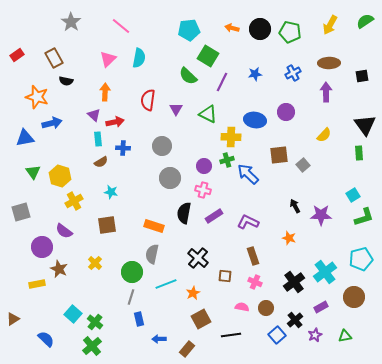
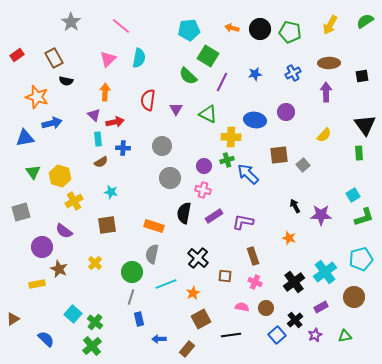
purple L-shape at (248, 222): moved 5 px left; rotated 15 degrees counterclockwise
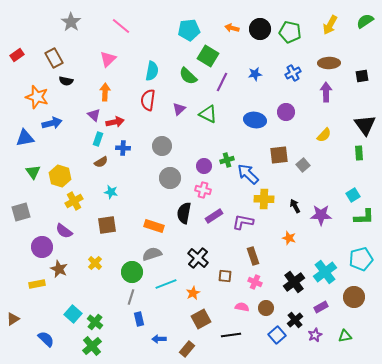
cyan semicircle at (139, 58): moved 13 px right, 13 px down
purple triangle at (176, 109): moved 3 px right; rotated 16 degrees clockwise
yellow cross at (231, 137): moved 33 px right, 62 px down
cyan rectangle at (98, 139): rotated 24 degrees clockwise
green L-shape at (364, 217): rotated 15 degrees clockwise
gray semicircle at (152, 254): rotated 60 degrees clockwise
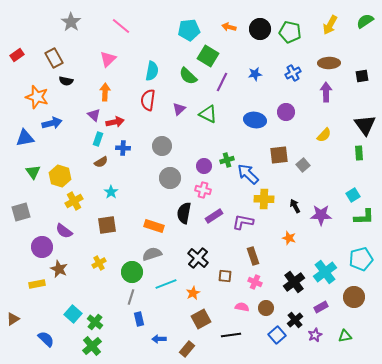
orange arrow at (232, 28): moved 3 px left, 1 px up
cyan star at (111, 192): rotated 24 degrees clockwise
yellow cross at (95, 263): moved 4 px right; rotated 16 degrees clockwise
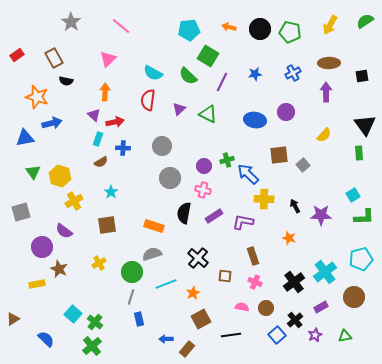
cyan semicircle at (152, 71): moved 1 px right, 2 px down; rotated 108 degrees clockwise
blue arrow at (159, 339): moved 7 px right
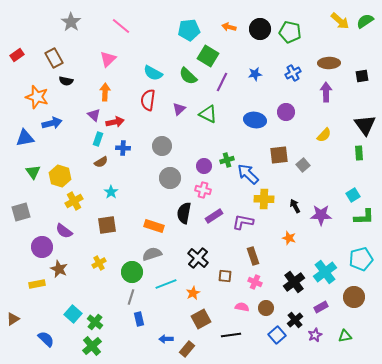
yellow arrow at (330, 25): moved 10 px right, 4 px up; rotated 78 degrees counterclockwise
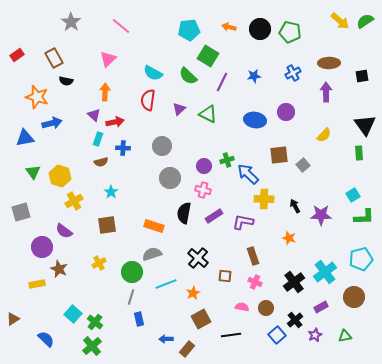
blue star at (255, 74): moved 1 px left, 2 px down
brown semicircle at (101, 162): rotated 16 degrees clockwise
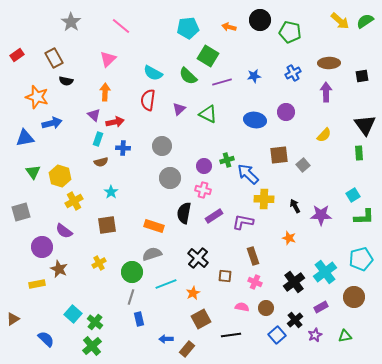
black circle at (260, 29): moved 9 px up
cyan pentagon at (189, 30): moved 1 px left, 2 px up
purple line at (222, 82): rotated 48 degrees clockwise
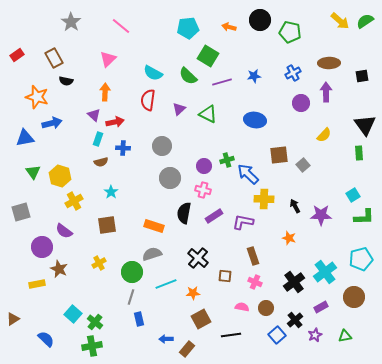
purple circle at (286, 112): moved 15 px right, 9 px up
orange star at (193, 293): rotated 24 degrees clockwise
green cross at (92, 346): rotated 30 degrees clockwise
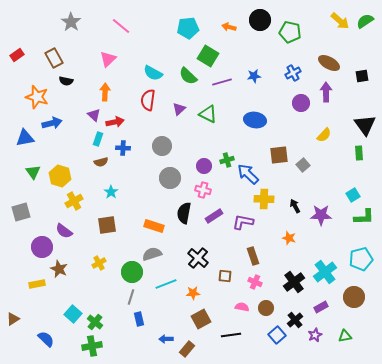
brown ellipse at (329, 63): rotated 30 degrees clockwise
